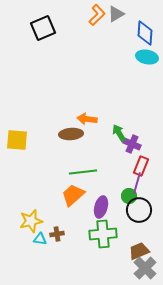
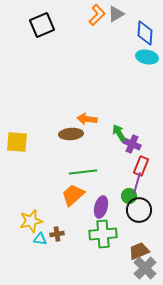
black square: moved 1 px left, 3 px up
yellow square: moved 2 px down
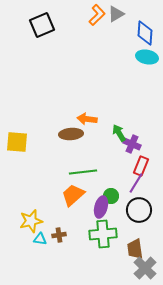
purple line: moved 1 px left; rotated 15 degrees clockwise
green circle: moved 18 px left
brown cross: moved 2 px right, 1 px down
brown trapezoid: moved 4 px left, 2 px up; rotated 75 degrees counterclockwise
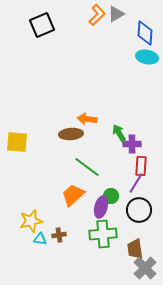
purple cross: rotated 24 degrees counterclockwise
red rectangle: rotated 18 degrees counterclockwise
green line: moved 4 px right, 5 px up; rotated 44 degrees clockwise
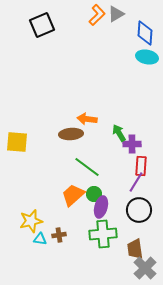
purple line: moved 1 px up
green circle: moved 17 px left, 2 px up
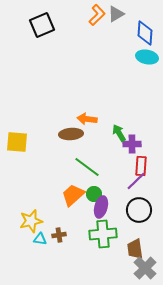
purple line: moved 1 px up; rotated 15 degrees clockwise
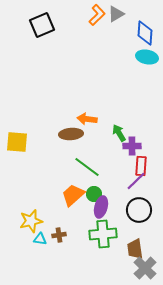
purple cross: moved 2 px down
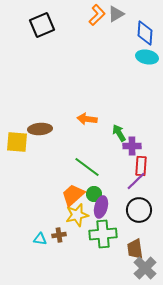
brown ellipse: moved 31 px left, 5 px up
yellow star: moved 46 px right, 6 px up
